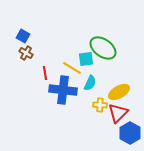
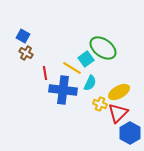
cyan square: rotated 28 degrees counterclockwise
yellow cross: moved 1 px up; rotated 16 degrees clockwise
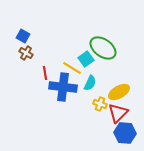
blue cross: moved 3 px up
blue hexagon: moved 5 px left; rotated 25 degrees counterclockwise
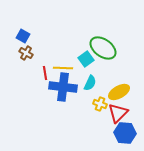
yellow line: moved 9 px left; rotated 30 degrees counterclockwise
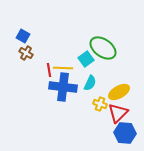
red line: moved 4 px right, 3 px up
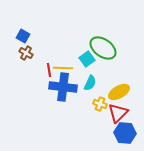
cyan square: moved 1 px right
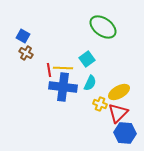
green ellipse: moved 21 px up
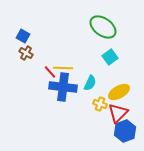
cyan square: moved 23 px right, 2 px up
red line: moved 1 px right, 2 px down; rotated 32 degrees counterclockwise
blue hexagon: moved 2 px up; rotated 25 degrees counterclockwise
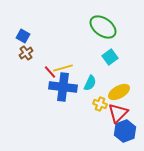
brown cross: rotated 24 degrees clockwise
yellow line: rotated 18 degrees counterclockwise
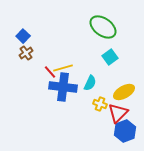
blue square: rotated 16 degrees clockwise
yellow ellipse: moved 5 px right
